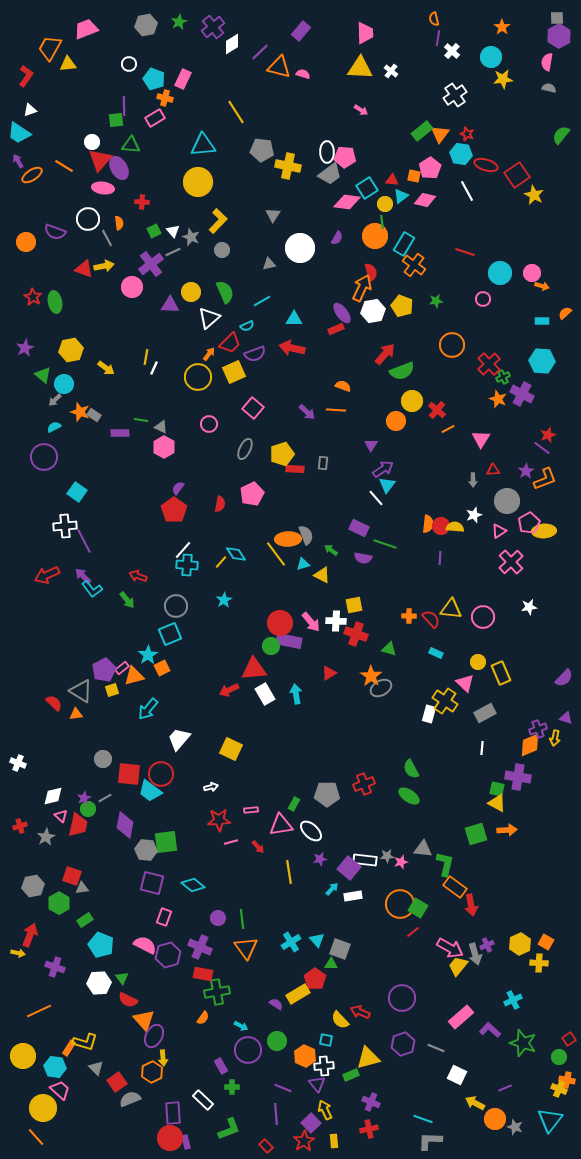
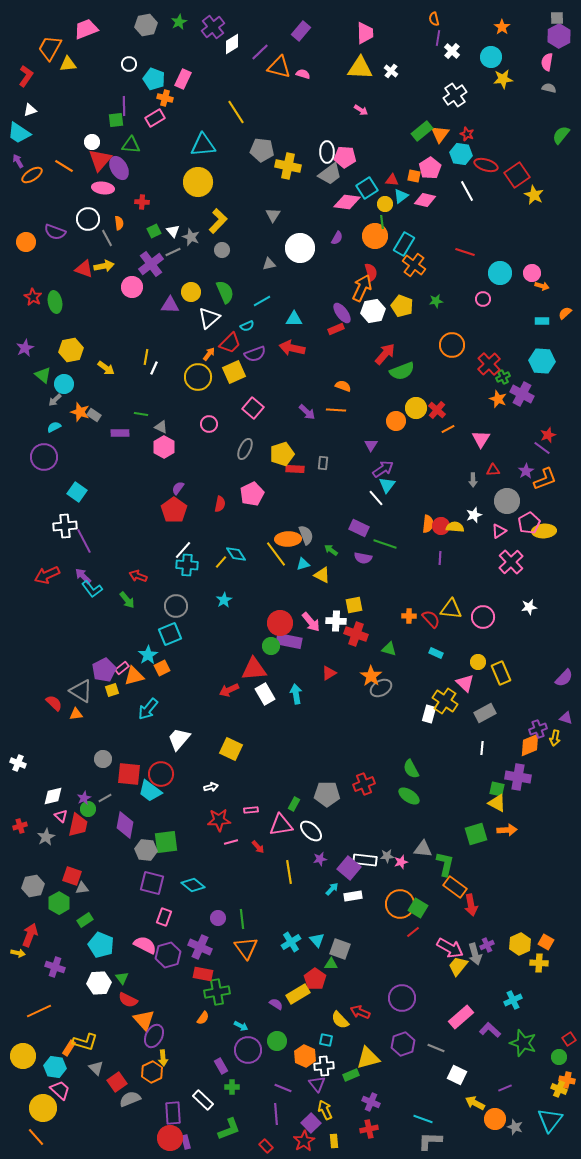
yellow circle at (412, 401): moved 4 px right, 7 px down
green line at (141, 420): moved 6 px up
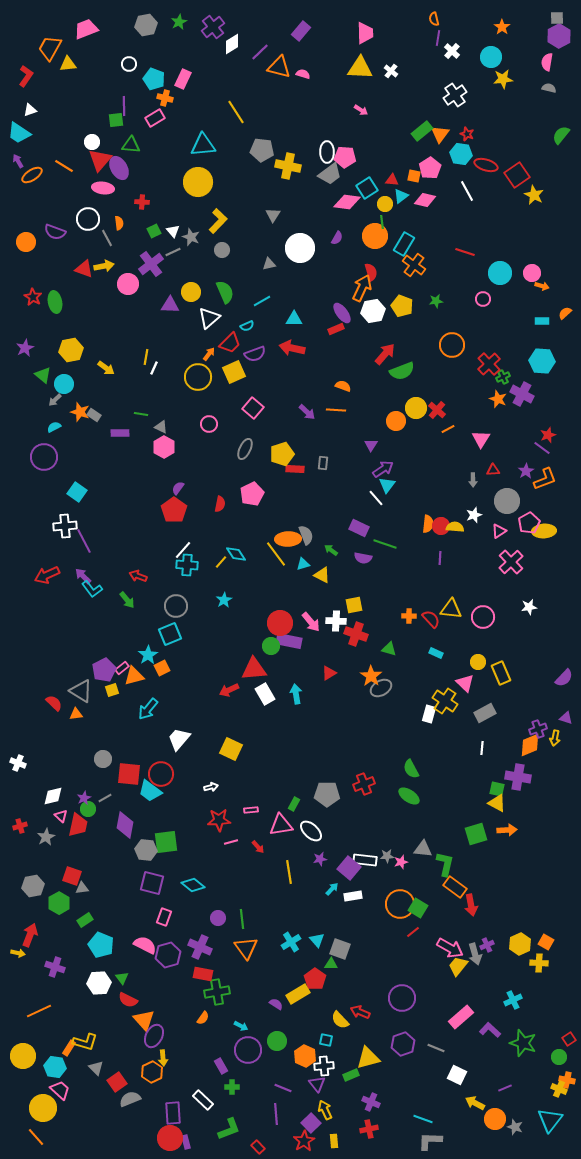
pink circle at (132, 287): moved 4 px left, 3 px up
red rectangle at (266, 1146): moved 8 px left, 1 px down
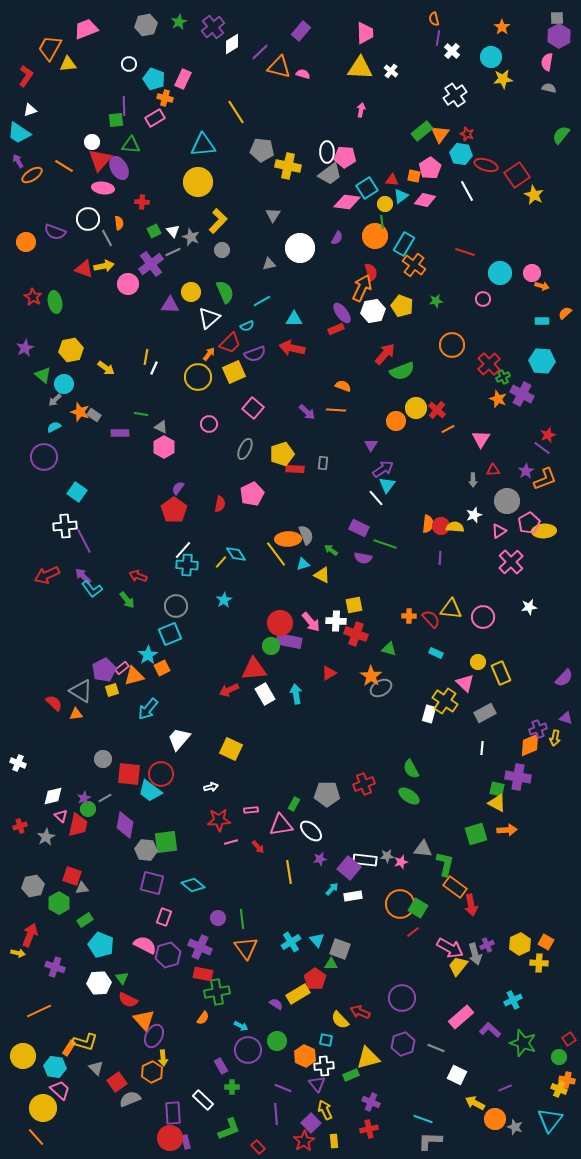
pink arrow at (361, 110): rotated 112 degrees counterclockwise
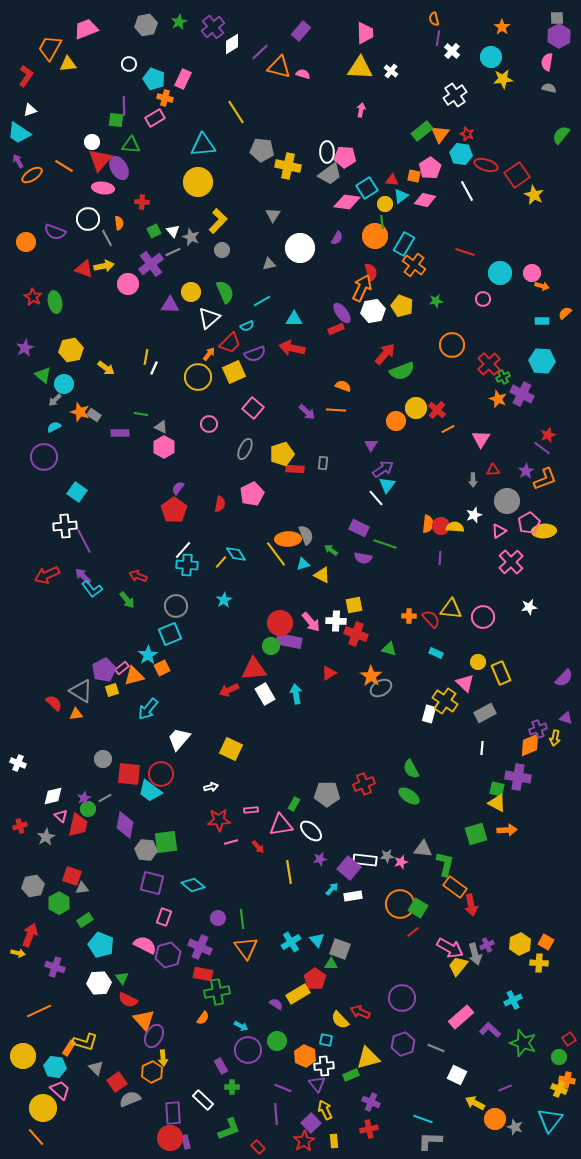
green square at (116, 120): rotated 14 degrees clockwise
